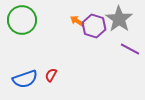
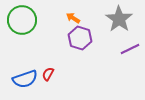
orange arrow: moved 4 px left, 3 px up
purple hexagon: moved 14 px left, 12 px down
purple line: rotated 54 degrees counterclockwise
red semicircle: moved 3 px left, 1 px up
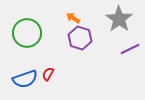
green circle: moved 5 px right, 13 px down
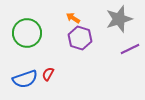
gray star: rotated 20 degrees clockwise
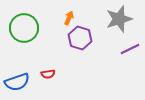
orange arrow: moved 4 px left; rotated 80 degrees clockwise
green circle: moved 3 px left, 5 px up
red semicircle: rotated 128 degrees counterclockwise
blue semicircle: moved 8 px left, 3 px down
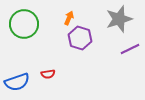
green circle: moved 4 px up
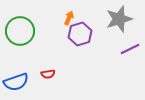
green circle: moved 4 px left, 7 px down
purple hexagon: moved 4 px up; rotated 25 degrees clockwise
blue semicircle: moved 1 px left
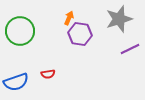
purple hexagon: rotated 25 degrees clockwise
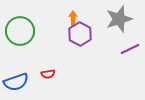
orange arrow: moved 4 px right; rotated 24 degrees counterclockwise
purple hexagon: rotated 20 degrees clockwise
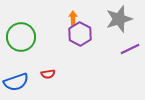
green circle: moved 1 px right, 6 px down
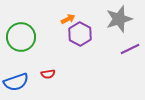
orange arrow: moved 5 px left, 1 px down; rotated 64 degrees clockwise
